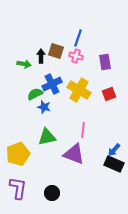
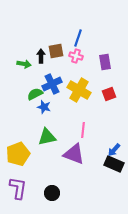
brown square: rotated 28 degrees counterclockwise
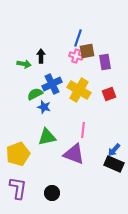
brown square: moved 31 px right
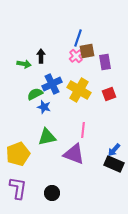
pink cross: rotated 32 degrees clockwise
